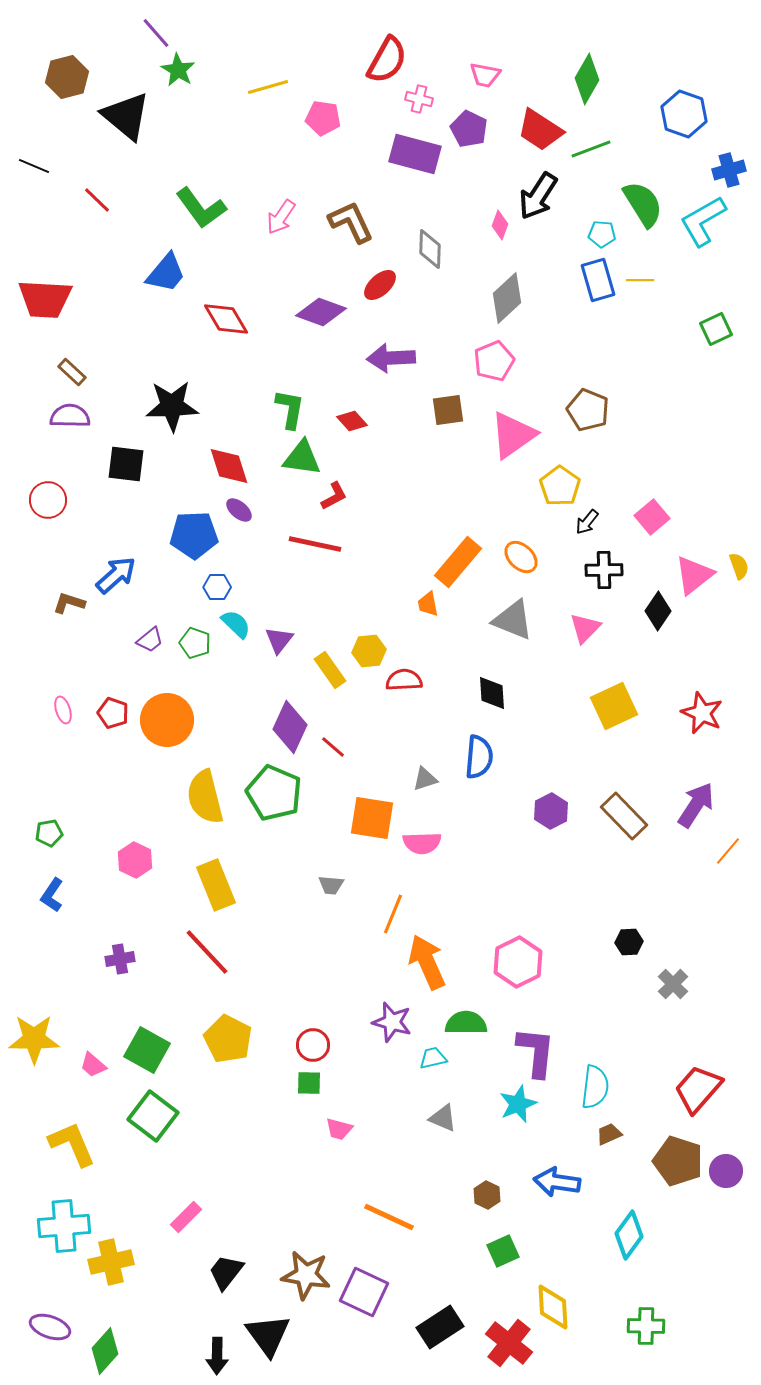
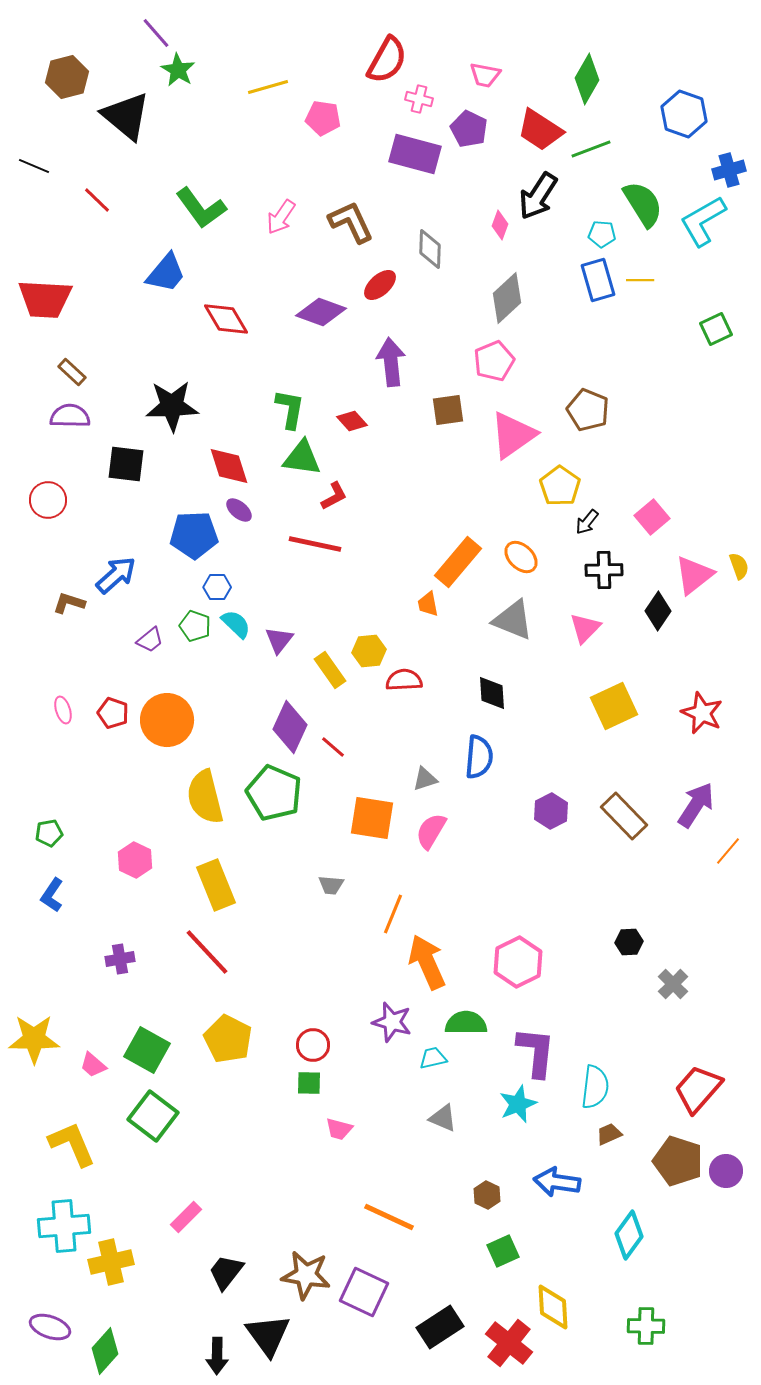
purple arrow at (391, 358): moved 4 px down; rotated 87 degrees clockwise
green pentagon at (195, 643): moved 17 px up
pink semicircle at (422, 843): moved 9 px right, 12 px up; rotated 123 degrees clockwise
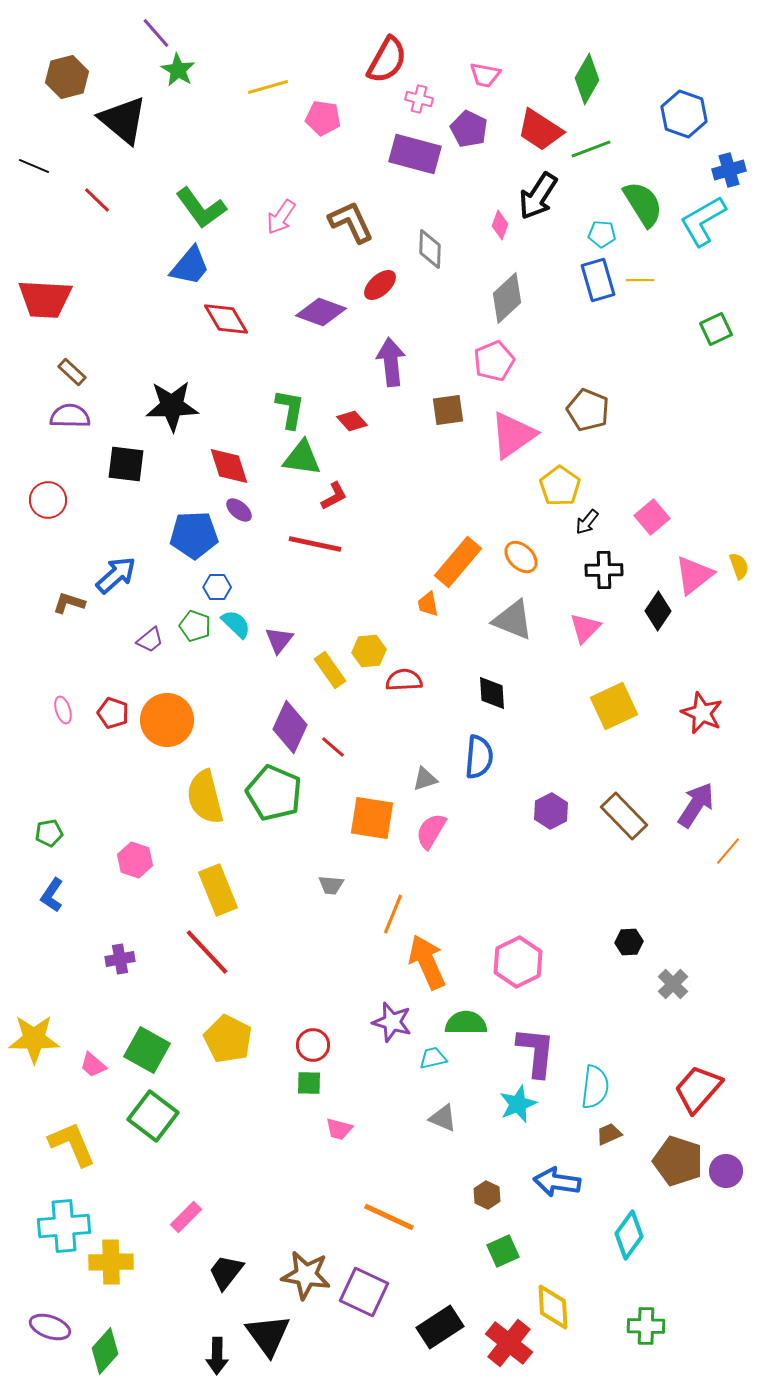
black triangle at (126, 116): moved 3 px left, 4 px down
blue trapezoid at (166, 273): moved 24 px right, 7 px up
pink hexagon at (135, 860): rotated 8 degrees counterclockwise
yellow rectangle at (216, 885): moved 2 px right, 5 px down
yellow cross at (111, 1262): rotated 12 degrees clockwise
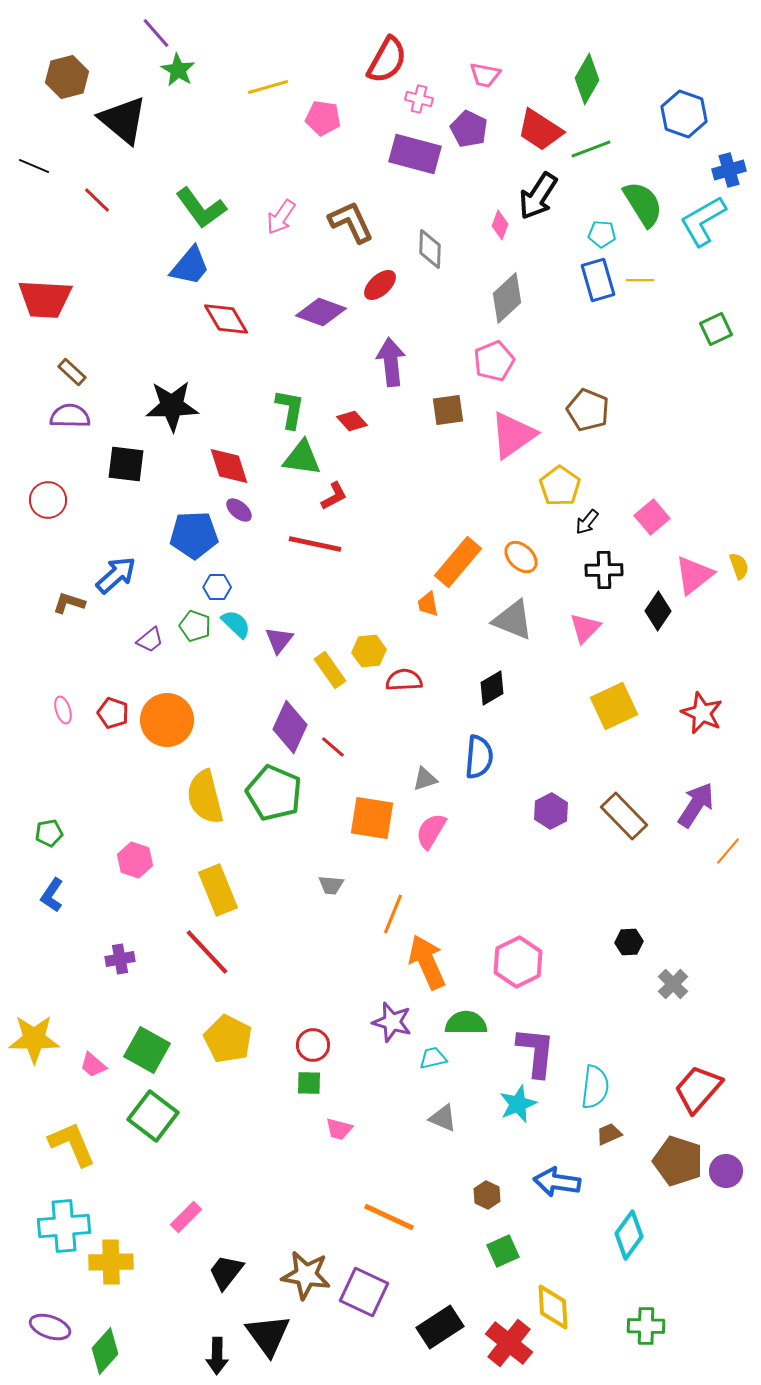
black diamond at (492, 693): moved 5 px up; rotated 63 degrees clockwise
